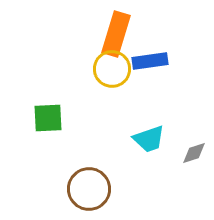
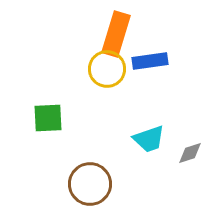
yellow circle: moved 5 px left
gray diamond: moved 4 px left
brown circle: moved 1 px right, 5 px up
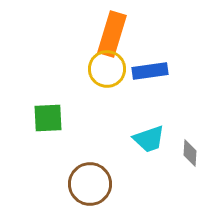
orange rectangle: moved 4 px left
blue rectangle: moved 10 px down
gray diamond: rotated 68 degrees counterclockwise
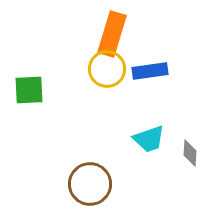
green square: moved 19 px left, 28 px up
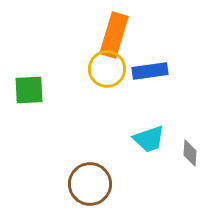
orange rectangle: moved 2 px right, 1 px down
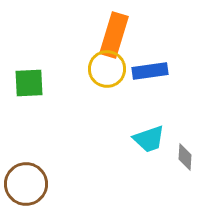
green square: moved 7 px up
gray diamond: moved 5 px left, 4 px down
brown circle: moved 64 px left
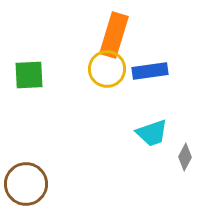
green square: moved 8 px up
cyan trapezoid: moved 3 px right, 6 px up
gray diamond: rotated 24 degrees clockwise
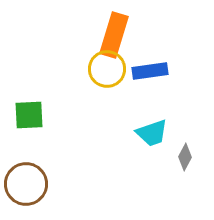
green square: moved 40 px down
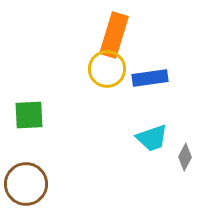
blue rectangle: moved 7 px down
cyan trapezoid: moved 5 px down
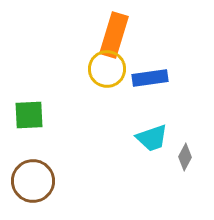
brown circle: moved 7 px right, 3 px up
